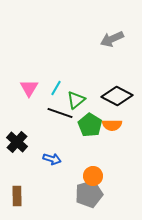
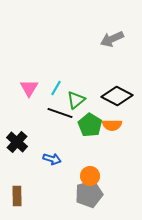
orange circle: moved 3 px left
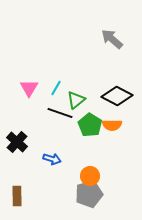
gray arrow: rotated 65 degrees clockwise
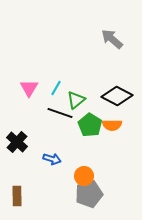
orange circle: moved 6 px left
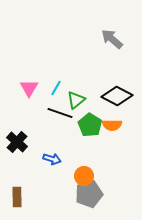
brown rectangle: moved 1 px down
